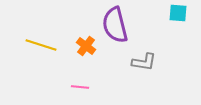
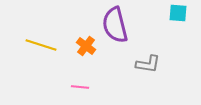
gray L-shape: moved 4 px right, 2 px down
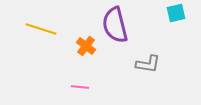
cyan square: moved 2 px left; rotated 18 degrees counterclockwise
yellow line: moved 16 px up
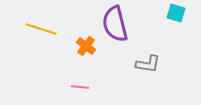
cyan square: rotated 30 degrees clockwise
purple semicircle: moved 1 px up
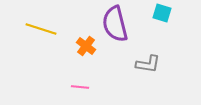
cyan square: moved 14 px left
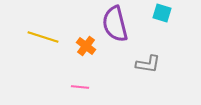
yellow line: moved 2 px right, 8 px down
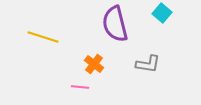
cyan square: rotated 24 degrees clockwise
orange cross: moved 8 px right, 18 px down
